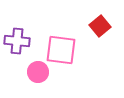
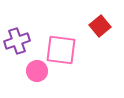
purple cross: rotated 25 degrees counterclockwise
pink circle: moved 1 px left, 1 px up
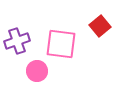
pink square: moved 6 px up
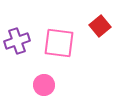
pink square: moved 2 px left, 1 px up
pink circle: moved 7 px right, 14 px down
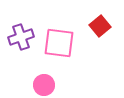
purple cross: moved 4 px right, 4 px up
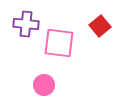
purple cross: moved 5 px right, 13 px up; rotated 25 degrees clockwise
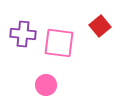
purple cross: moved 3 px left, 10 px down
pink circle: moved 2 px right
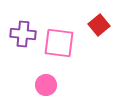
red square: moved 1 px left, 1 px up
